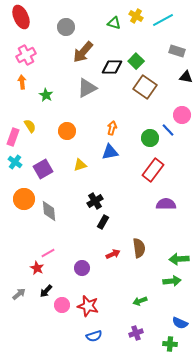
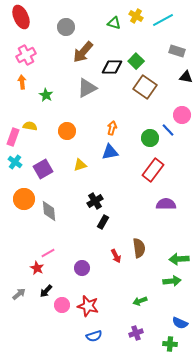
yellow semicircle at (30, 126): rotated 48 degrees counterclockwise
red arrow at (113, 254): moved 3 px right, 2 px down; rotated 88 degrees clockwise
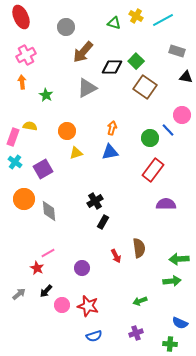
yellow triangle at (80, 165): moved 4 px left, 12 px up
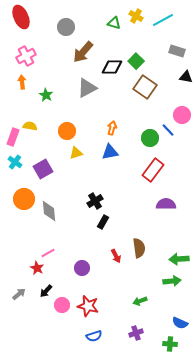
pink cross at (26, 55): moved 1 px down
